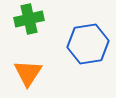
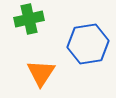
orange triangle: moved 13 px right
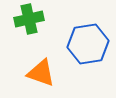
orange triangle: rotated 44 degrees counterclockwise
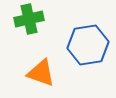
blue hexagon: moved 1 px down
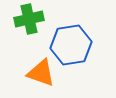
blue hexagon: moved 17 px left
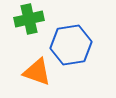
orange triangle: moved 4 px left, 1 px up
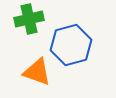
blue hexagon: rotated 6 degrees counterclockwise
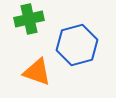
blue hexagon: moved 6 px right
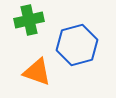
green cross: moved 1 px down
